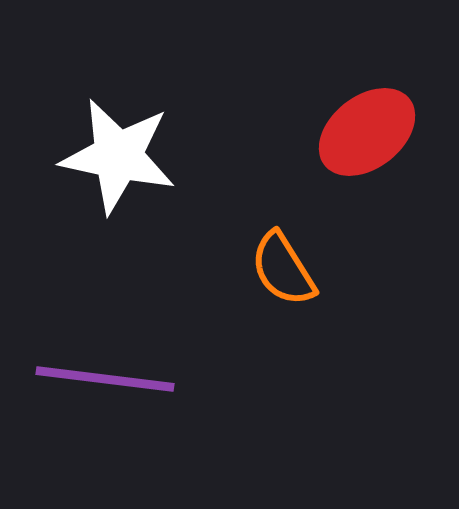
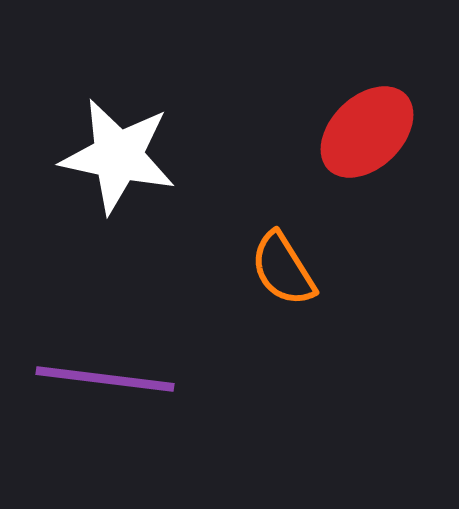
red ellipse: rotated 6 degrees counterclockwise
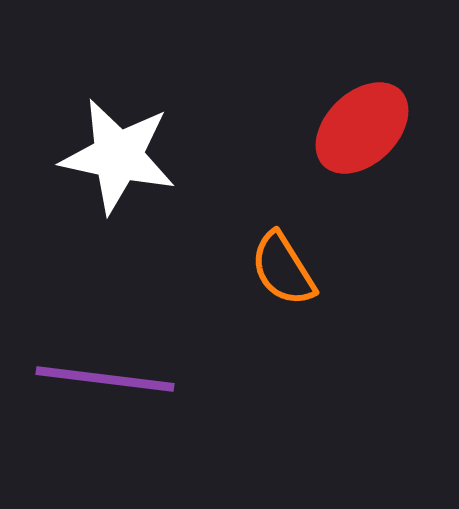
red ellipse: moved 5 px left, 4 px up
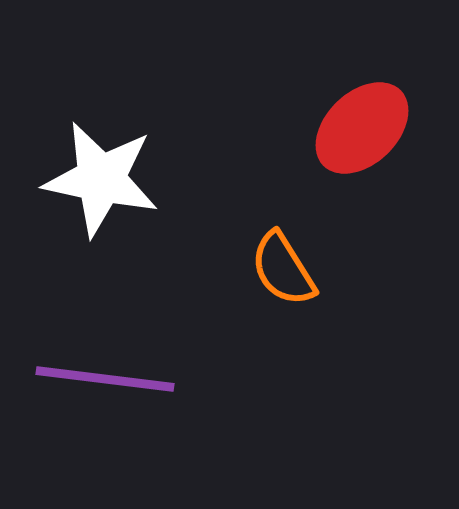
white star: moved 17 px left, 23 px down
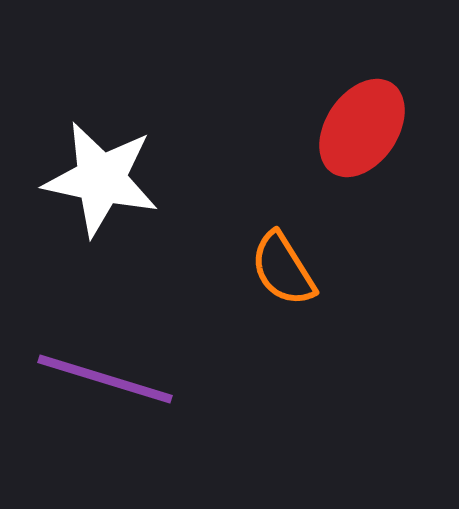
red ellipse: rotated 12 degrees counterclockwise
purple line: rotated 10 degrees clockwise
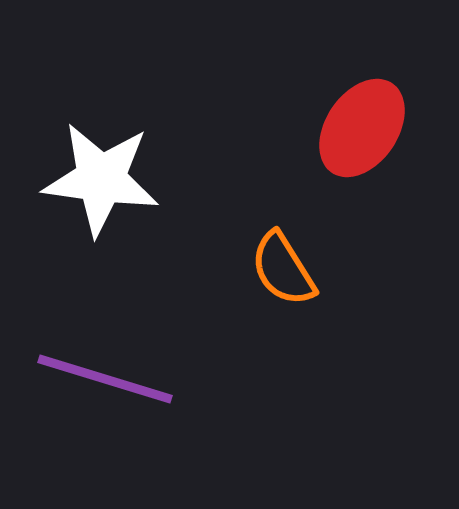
white star: rotated 4 degrees counterclockwise
